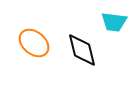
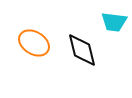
orange ellipse: rotated 8 degrees counterclockwise
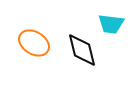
cyan trapezoid: moved 3 px left, 2 px down
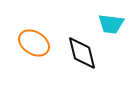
black diamond: moved 3 px down
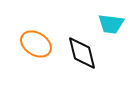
orange ellipse: moved 2 px right, 1 px down
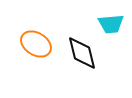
cyan trapezoid: rotated 12 degrees counterclockwise
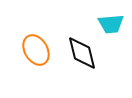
orange ellipse: moved 6 px down; rotated 28 degrees clockwise
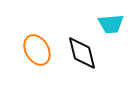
orange ellipse: moved 1 px right
